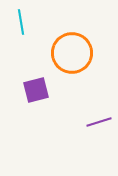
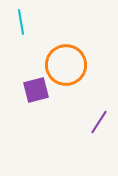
orange circle: moved 6 px left, 12 px down
purple line: rotated 40 degrees counterclockwise
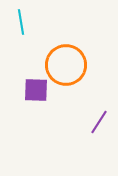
purple square: rotated 16 degrees clockwise
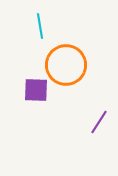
cyan line: moved 19 px right, 4 px down
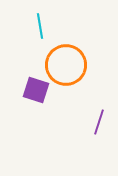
purple square: rotated 16 degrees clockwise
purple line: rotated 15 degrees counterclockwise
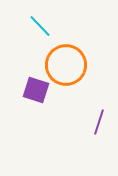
cyan line: rotated 35 degrees counterclockwise
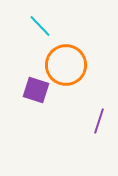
purple line: moved 1 px up
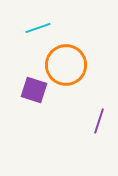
cyan line: moved 2 px left, 2 px down; rotated 65 degrees counterclockwise
purple square: moved 2 px left
